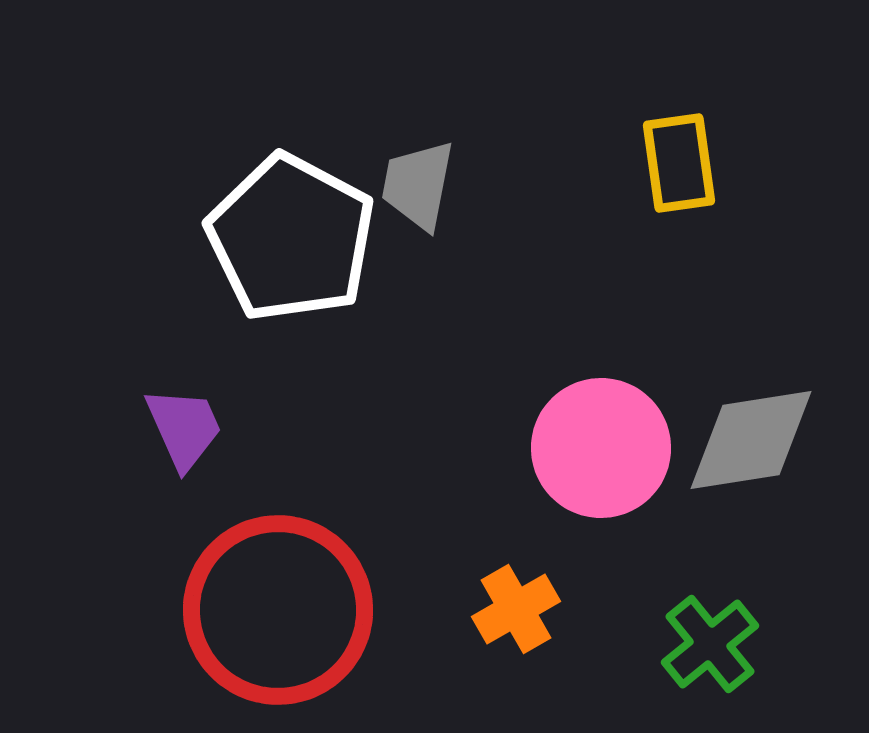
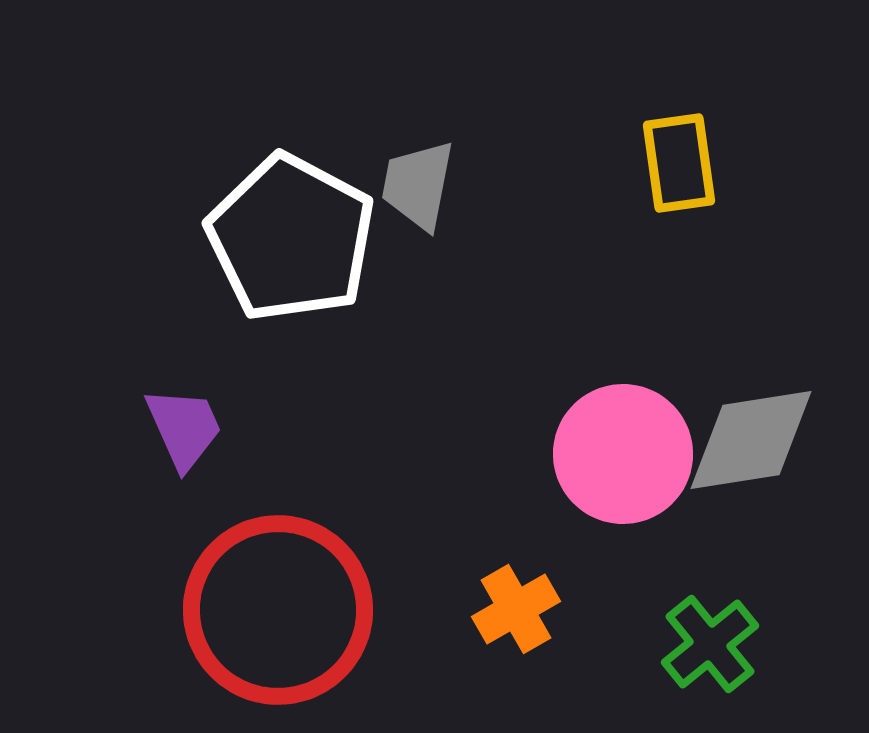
pink circle: moved 22 px right, 6 px down
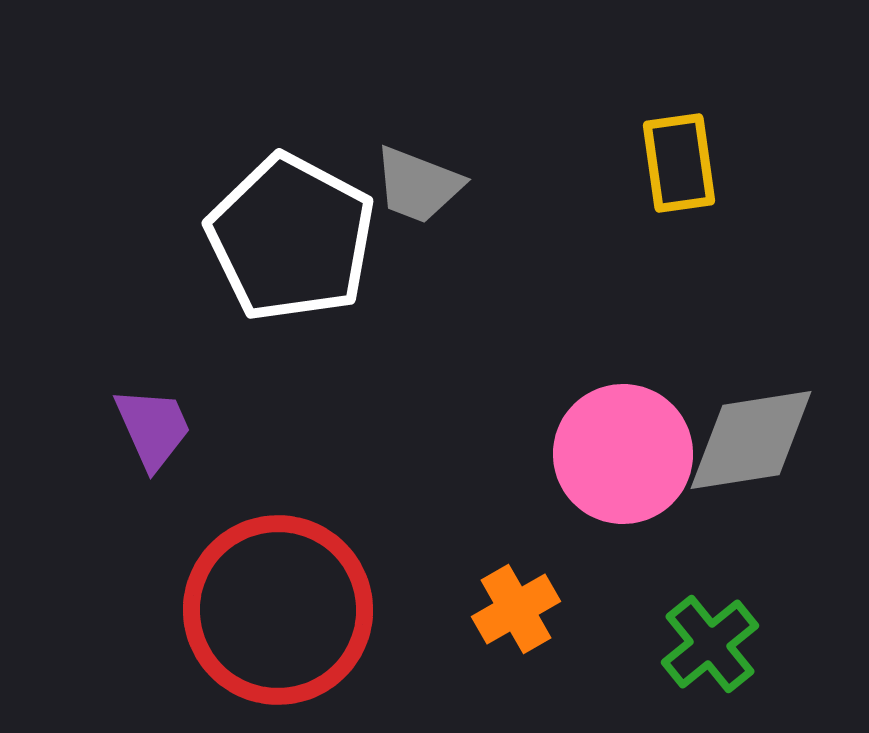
gray trapezoid: rotated 80 degrees counterclockwise
purple trapezoid: moved 31 px left
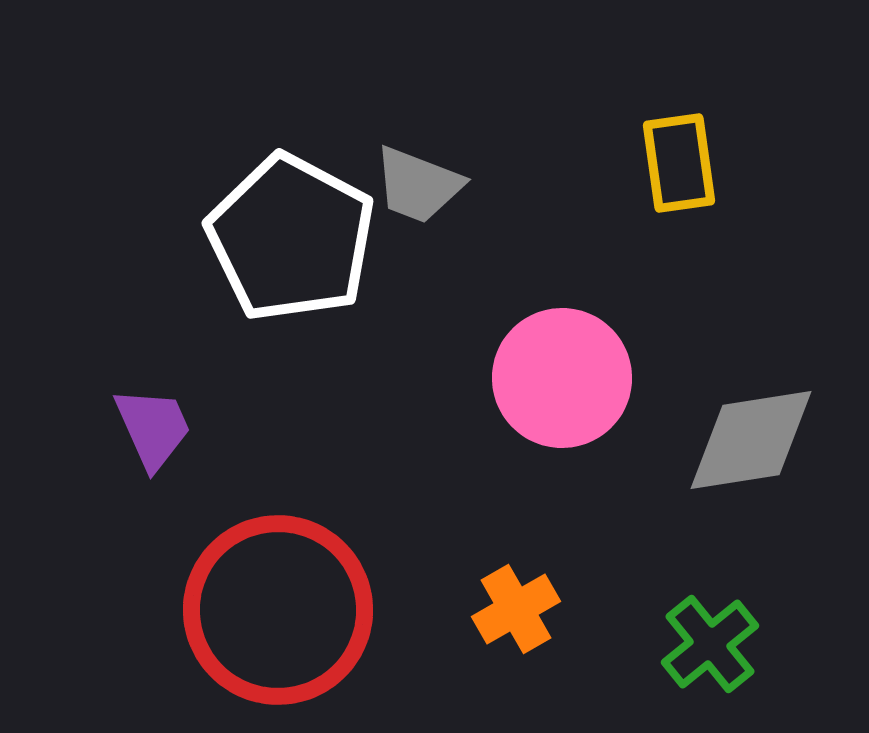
pink circle: moved 61 px left, 76 px up
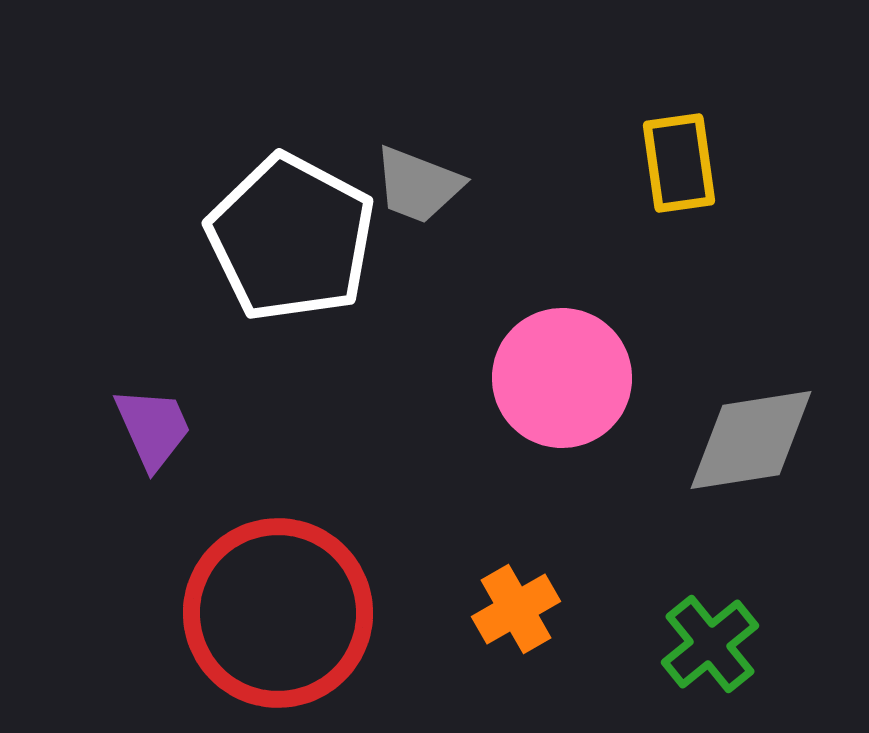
red circle: moved 3 px down
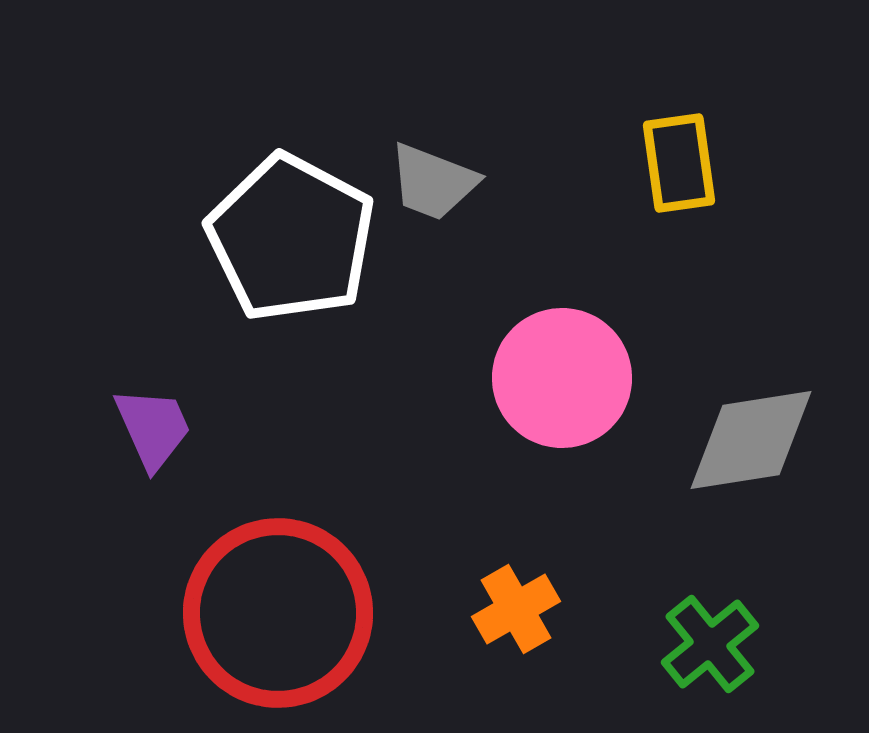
gray trapezoid: moved 15 px right, 3 px up
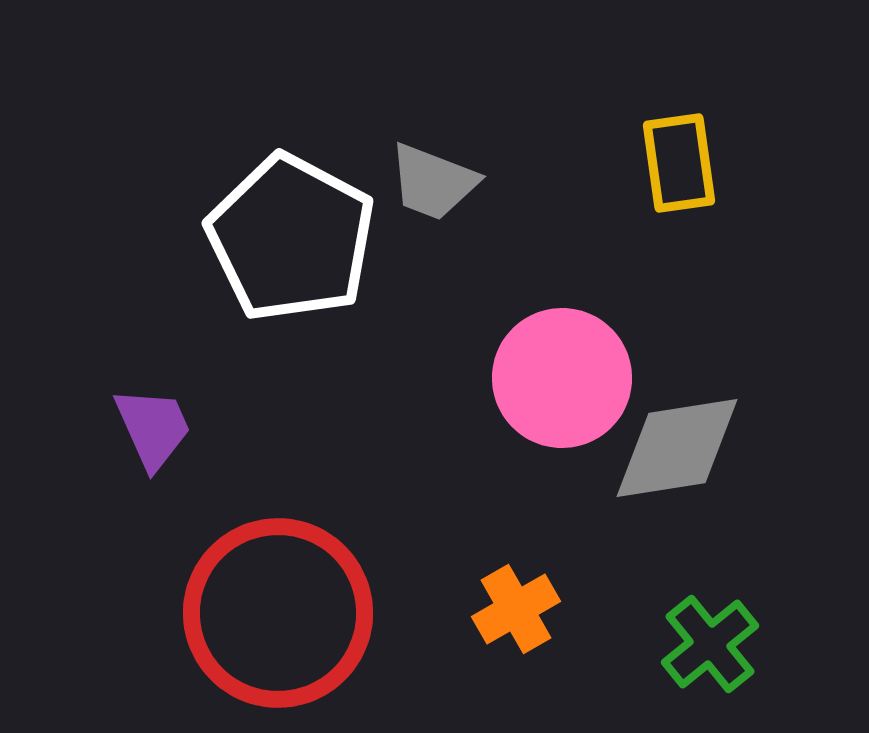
gray diamond: moved 74 px left, 8 px down
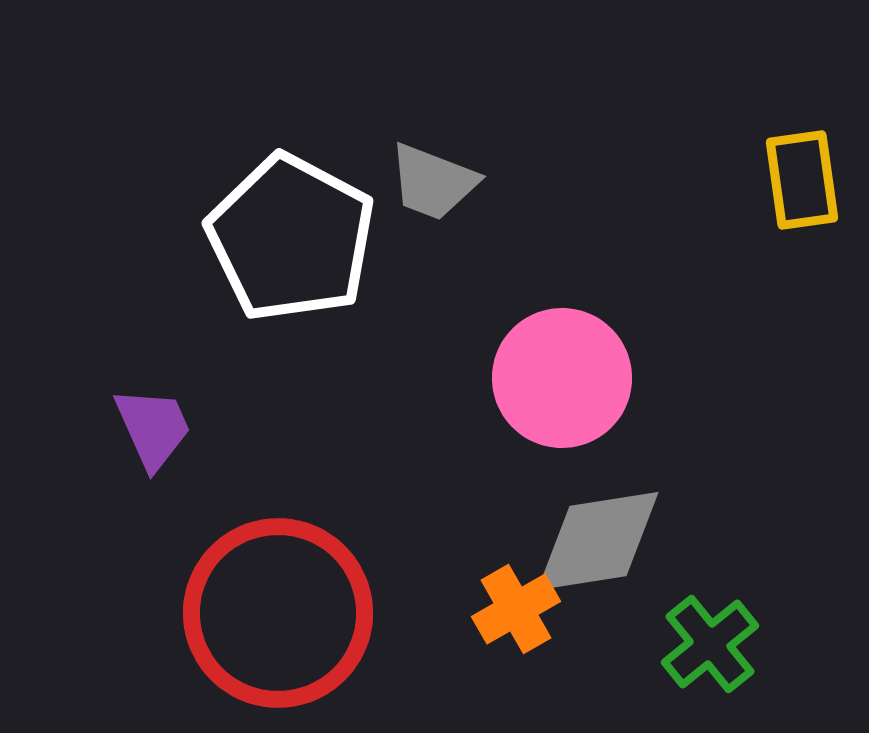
yellow rectangle: moved 123 px right, 17 px down
gray diamond: moved 79 px left, 93 px down
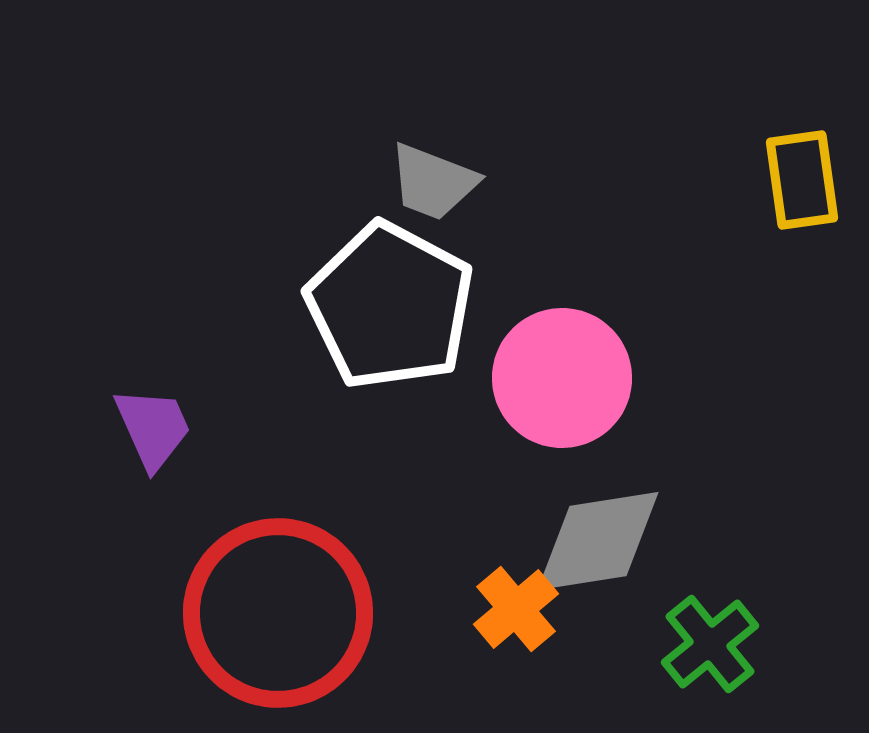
white pentagon: moved 99 px right, 68 px down
orange cross: rotated 10 degrees counterclockwise
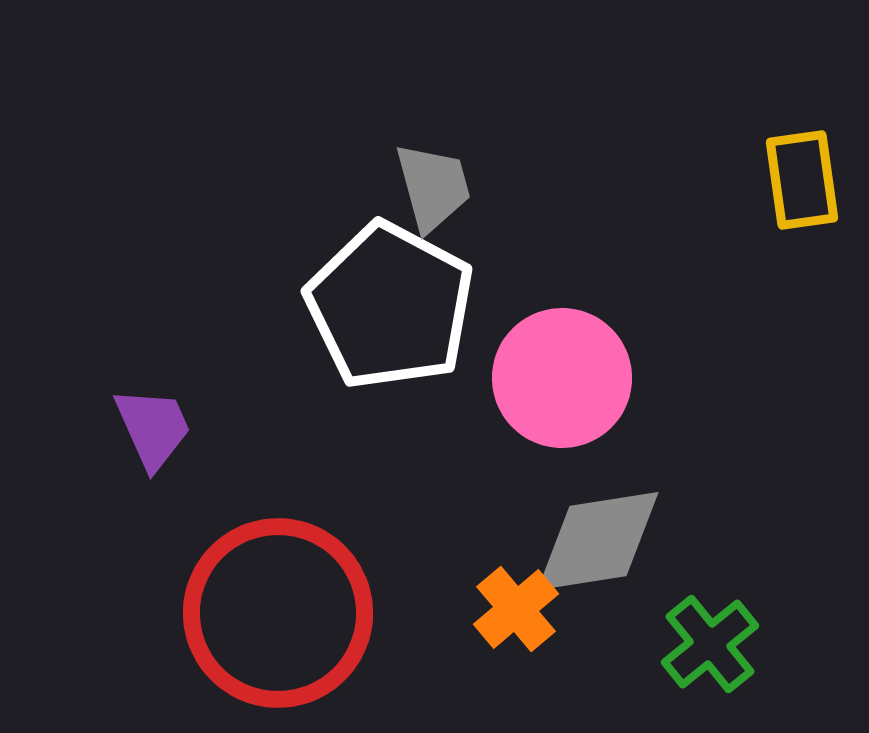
gray trapezoid: moved 5 px down; rotated 126 degrees counterclockwise
